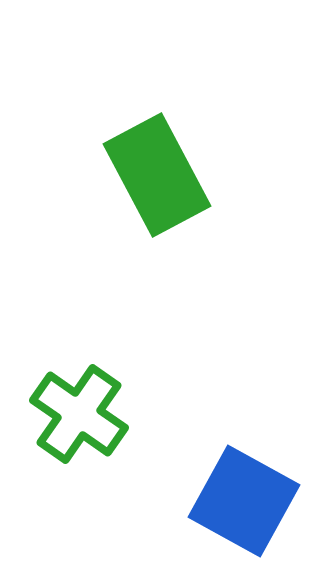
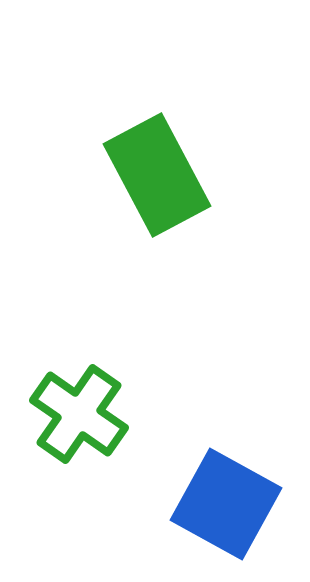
blue square: moved 18 px left, 3 px down
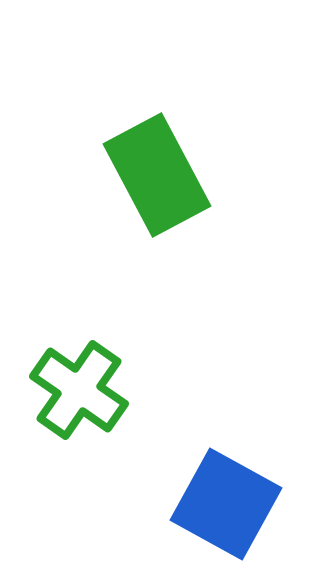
green cross: moved 24 px up
